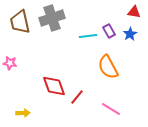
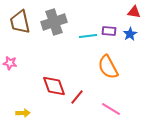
gray cross: moved 2 px right, 4 px down
purple rectangle: rotated 56 degrees counterclockwise
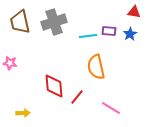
orange semicircle: moved 12 px left; rotated 15 degrees clockwise
red diamond: rotated 15 degrees clockwise
pink line: moved 1 px up
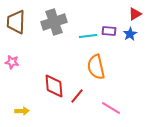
red triangle: moved 1 px right, 2 px down; rotated 40 degrees counterclockwise
brown trapezoid: moved 4 px left; rotated 15 degrees clockwise
pink star: moved 2 px right, 1 px up
red line: moved 1 px up
yellow arrow: moved 1 px left, 2 px up
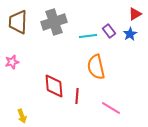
brown trapezoid: moved 2 px right
purple rectangle: rotated 48 degrees clockwise
pink star: rotated 24 degrees counterclockwise
red line: rotated 35 degrees counterclockwise
yellow arrow: moved 5 px down; rotated 72 degrees clockwise
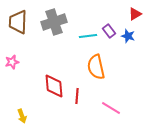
blue star: moved 2 px left, 2 px down; rotated 24 degrees counterclockwise
